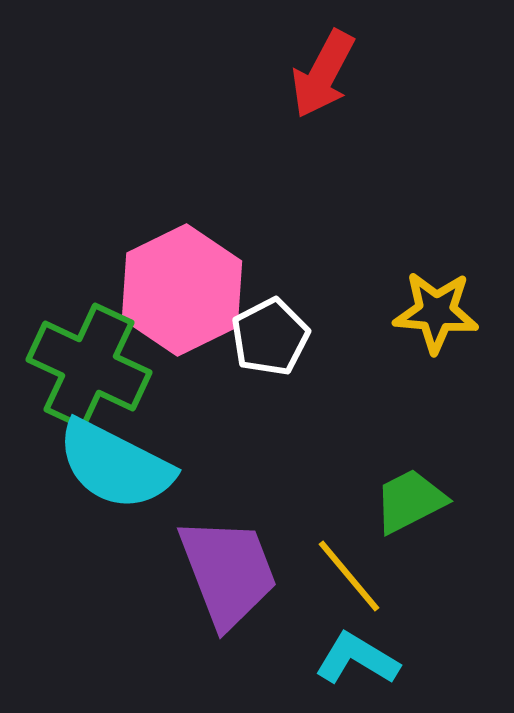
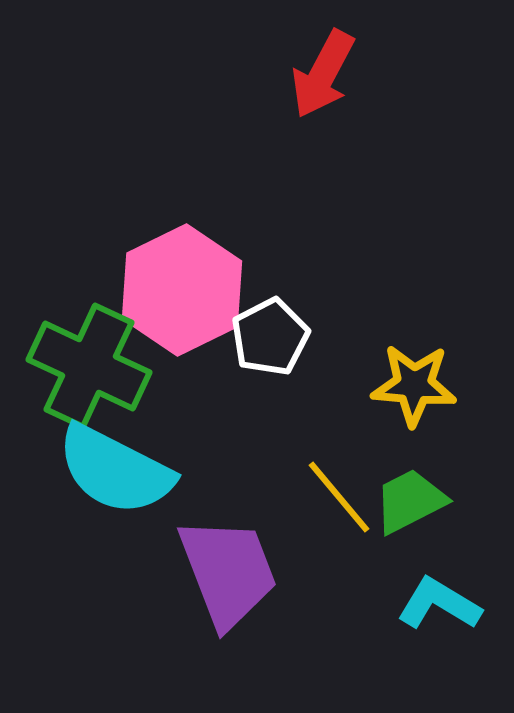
yellow star: moved 22 px left, 73 px down
cyan semicircle: moved 5 px down
yellow line: moved 10 px left, 79 px up
cyan L-shape: moved 82 px right, 55 px up
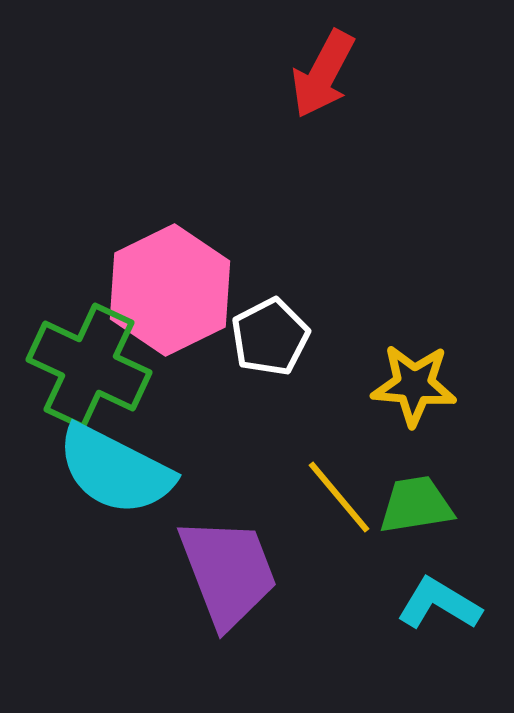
pink hexagon: moved 12 px left
green trapezoid: moved 6 px right, 4 px down; rotated 18 degrees clockwise
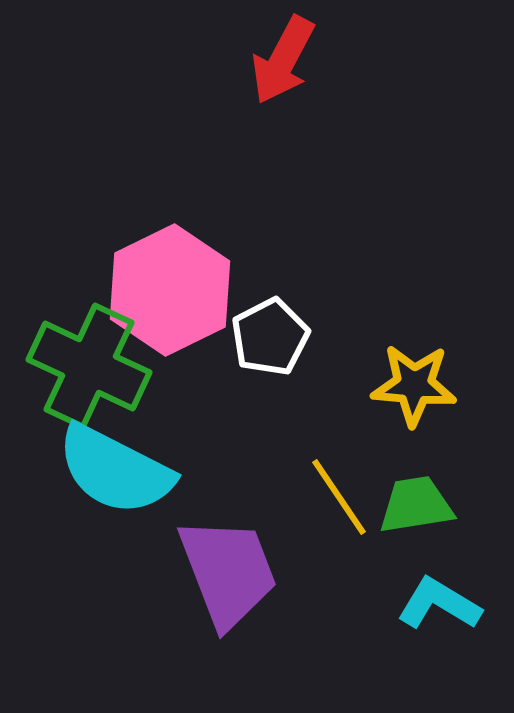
red arrow: moved 40 px left, 14 px up
yellow line: rotated 6 degrees clockwise
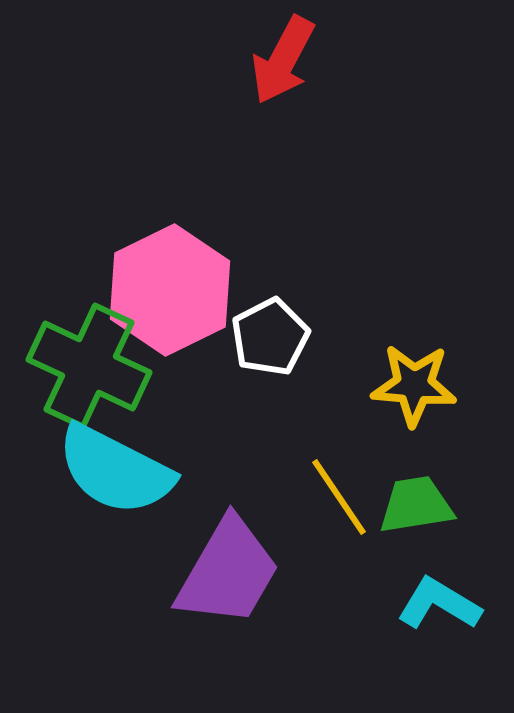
purple trapezoid: rotated 51 degrees clockwise
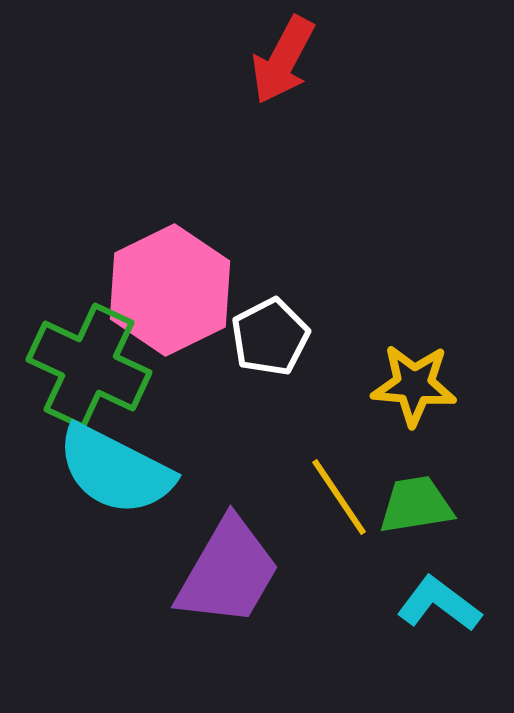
cyan L-shape: rotated 6 degrees clockwise
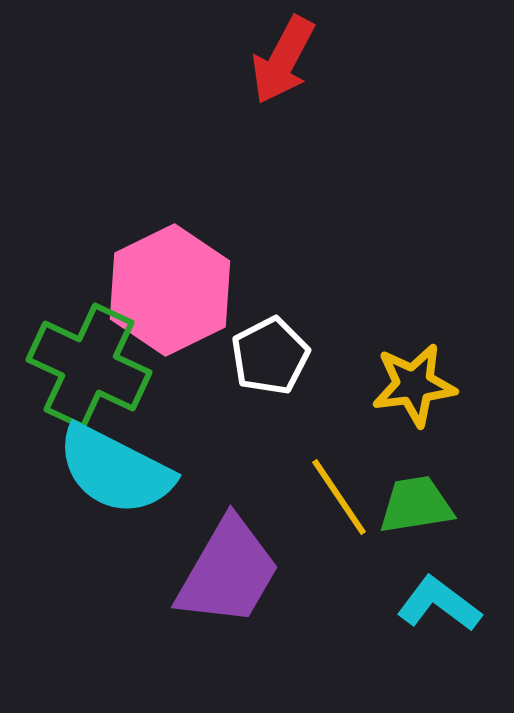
white pentagon: moved 19 px down
yellow star: rotated 12 degrees counterclockwise
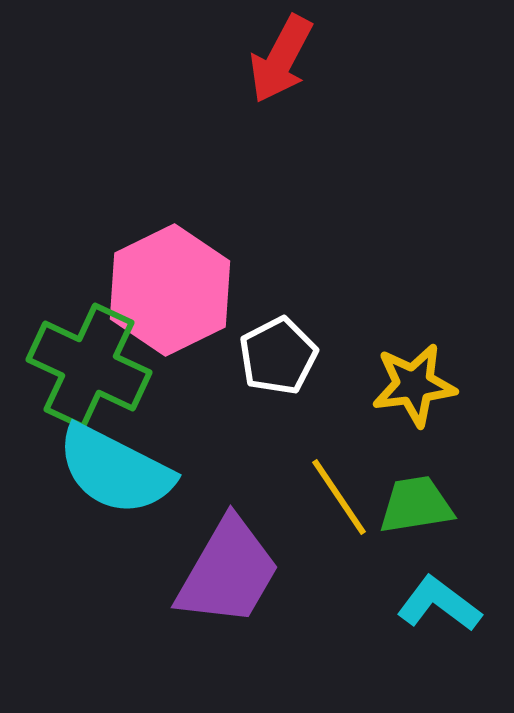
red arrow: moved 2 px left, 1 px up
white pentagon: moved 8 px right
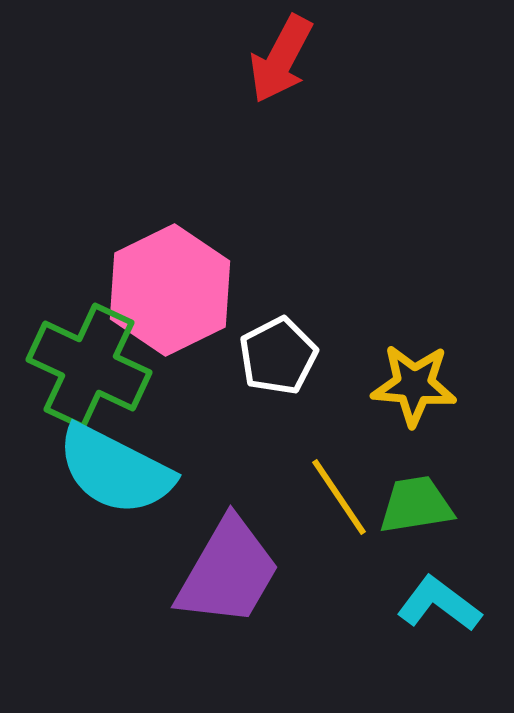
yellow star: rotated 12 degrees clockwise
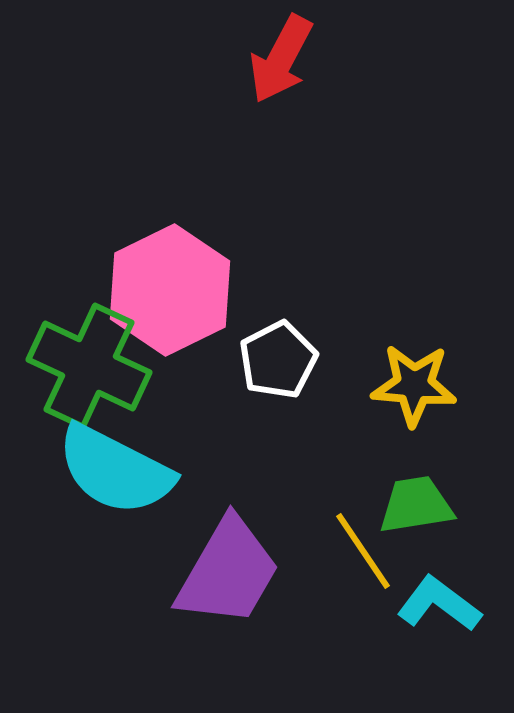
white pentagon: moved 4 px down
yellow line: moved 24 px right, 54 px down
